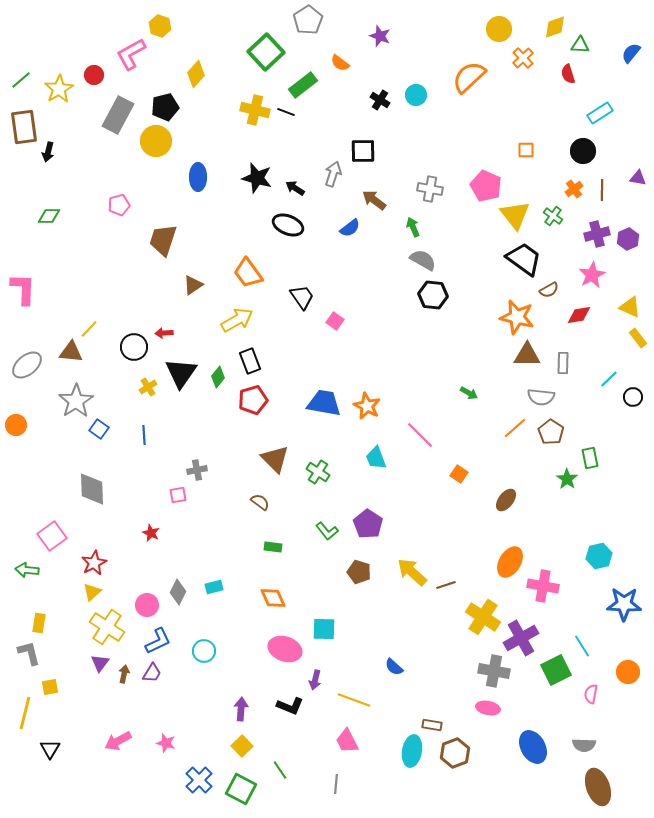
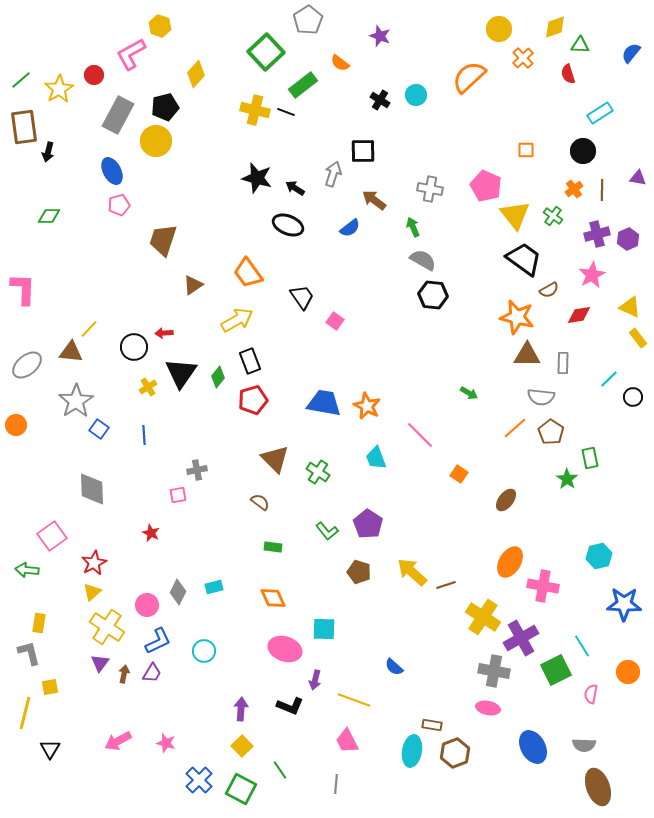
blue ellipse at (198, 177): moved 86 px left, 6 px up; rotated 28 degrees counterclockwise
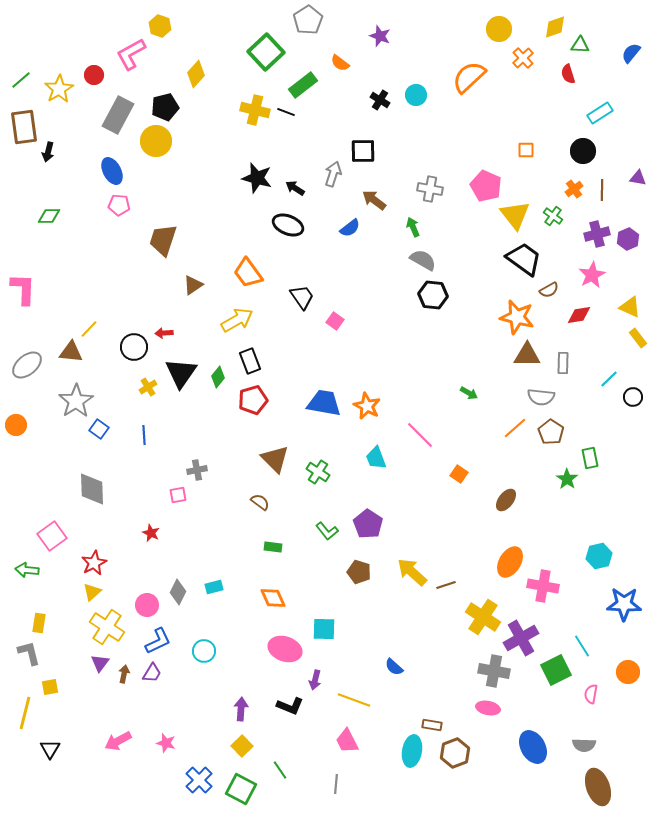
pink pentagon at (119, 205): rotated 20 degrees clockwise
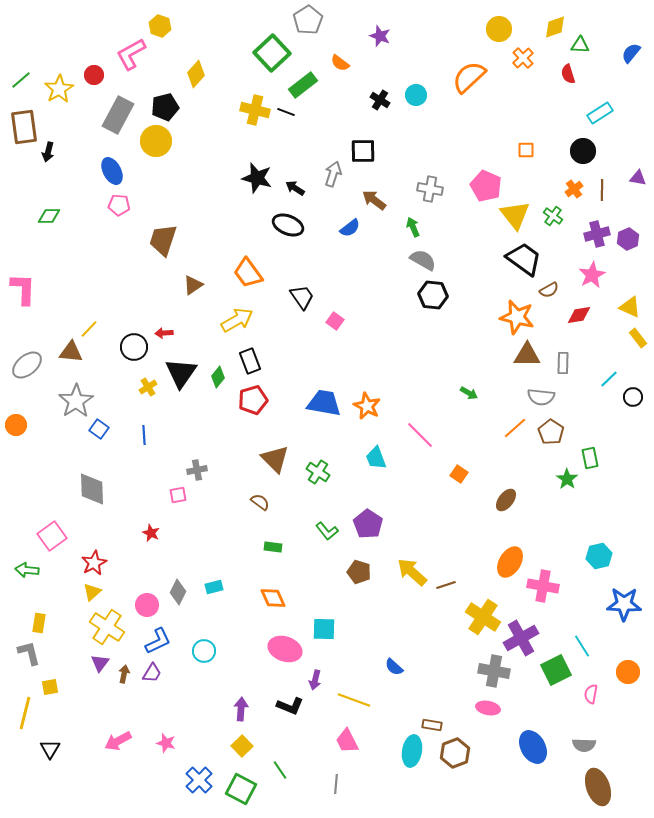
green square at (266, 52): moved 6 px right, 1 px down
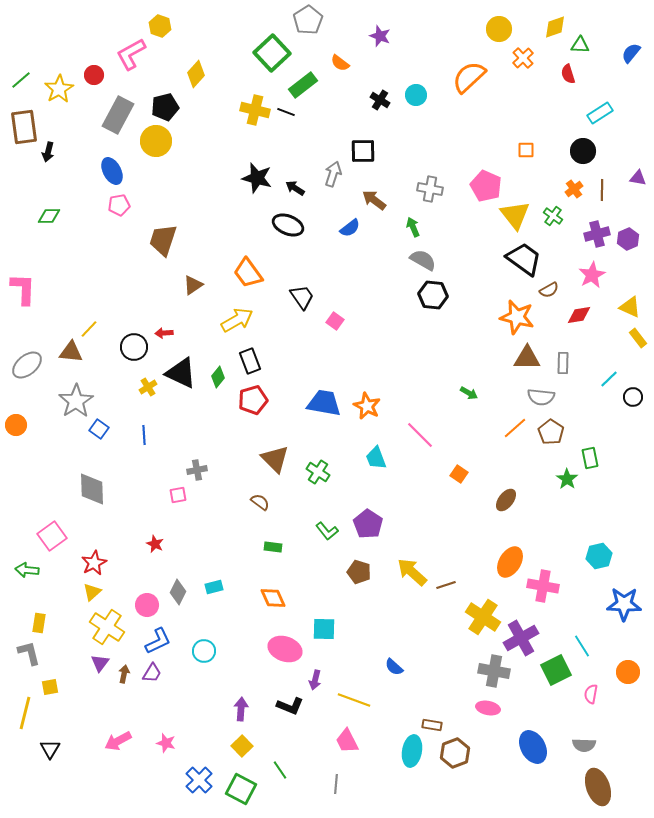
pink pentagon at (119, 205): rotated 15 degrees counterclockwise
brown triangle at (527, 355): moved 3 px down
black triangle at (181, 373): rotated 40 degrees counterclockwise
red star at (151, 533): moved 4 px right, 11 px down
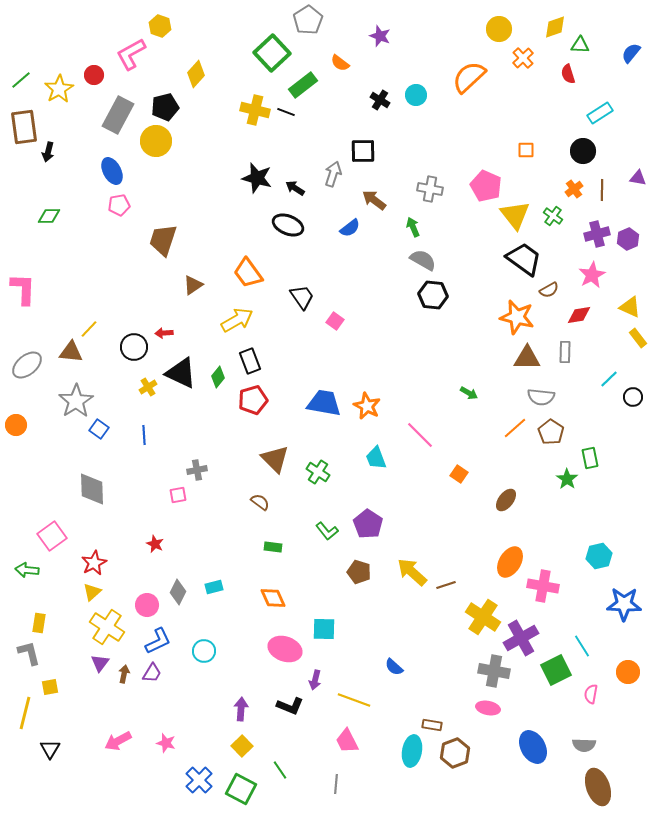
gray rectangle at (563, 363): moved 2 px right, 11 px up
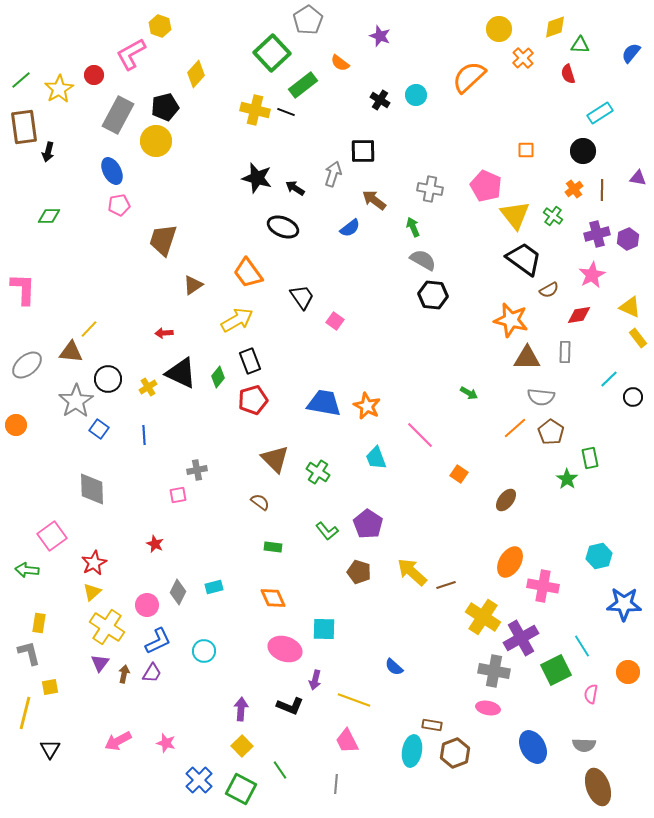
black ellipse at (288, 225): moved 5 px left, 2 px down
orange star at (517, 317): moved 6 px left, 3 px down
black circle at (134, 347): moved 26 px left, 32 px down
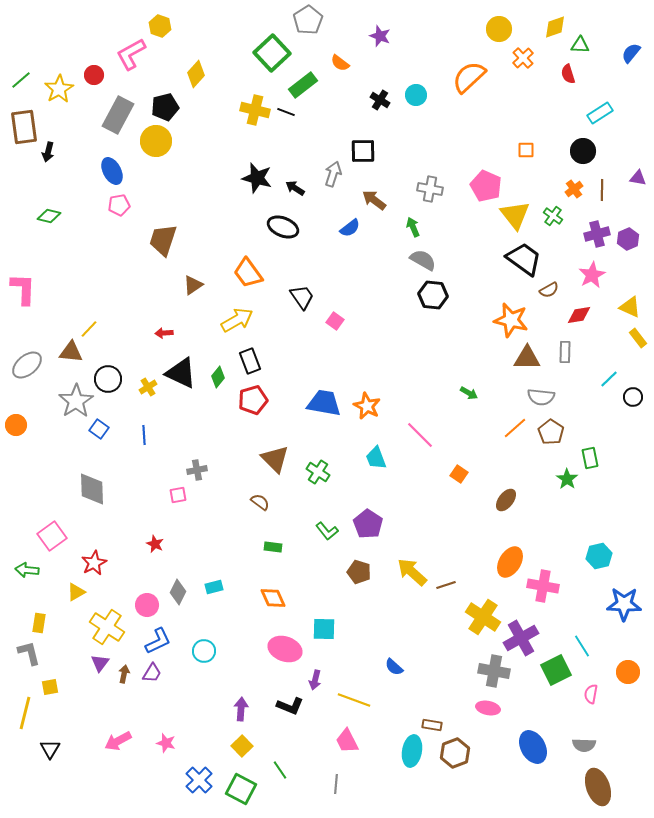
green diamond at (49, 216): rotated 15 degrees clockwise
yellow triangle at (92, 592): moved 16 px left; rotated 12 degrees clockwise
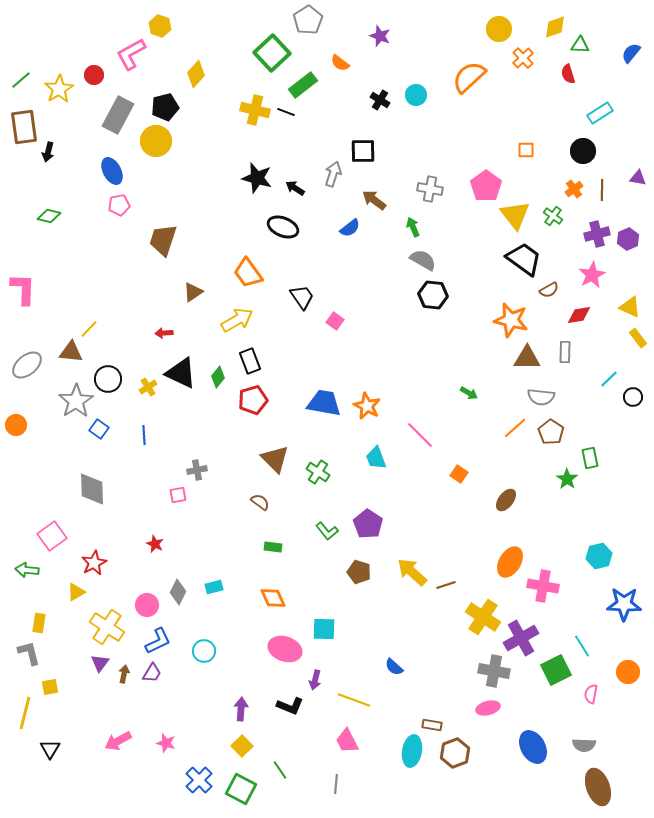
pink pentagon at (486, 186): rotated 12 degrees clockwise
brown triangle at (193, 285): moved 7 px down
pink ellipse at (488, 708): rotated 25 degrees counterclockwise
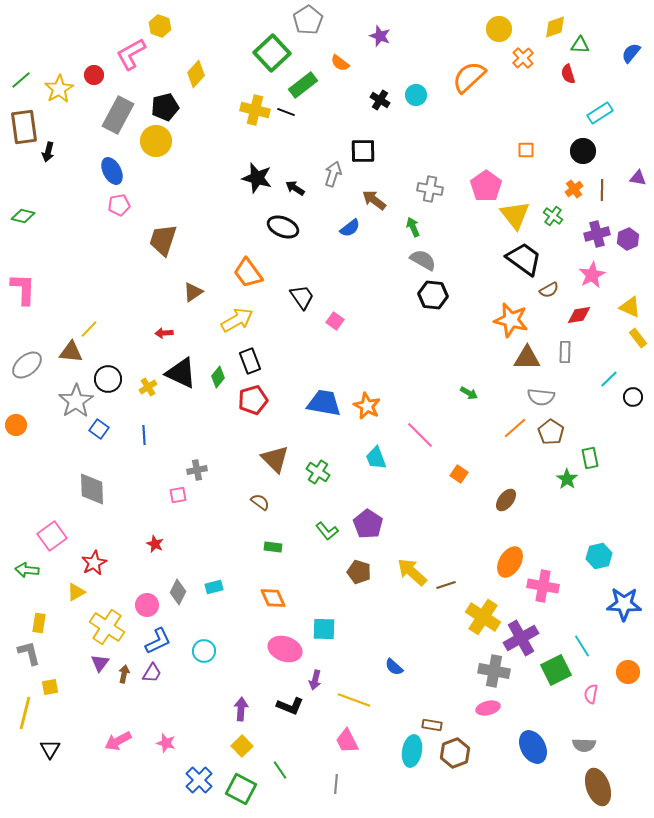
green diamond at (49, 216): moved 26 px left
